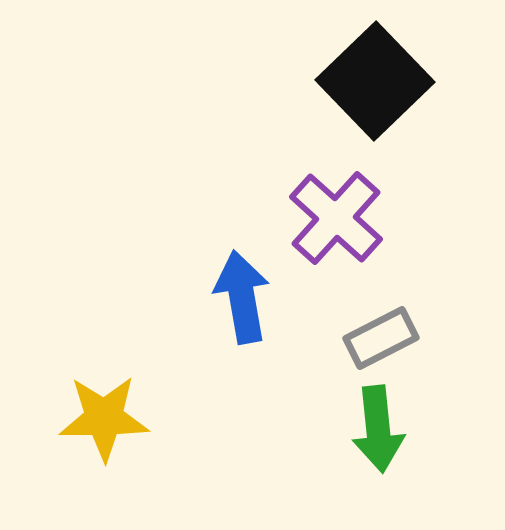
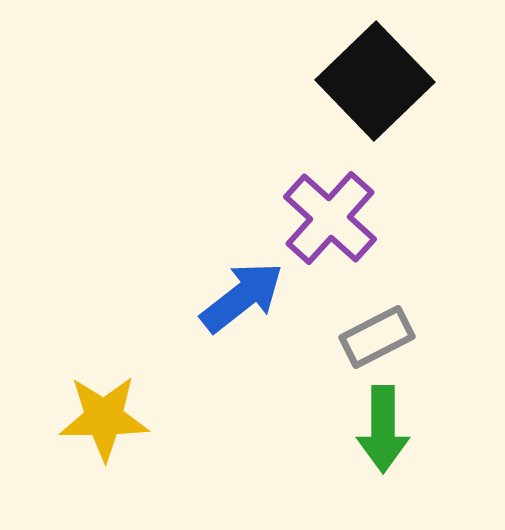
purple cross: moved 6 px left
blue arrow: rotated 62 degrees clockwise
gray rectangle: moved 4 px left, 1 px up
green arrow: moved 5 px right; rotated 6 degrees clockwise
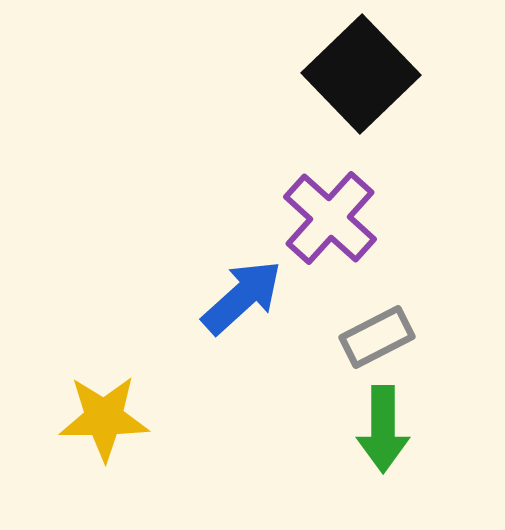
black square: moved 14 px left, 7 px up
blue arrow: rotated 4 degrees counterclockwise
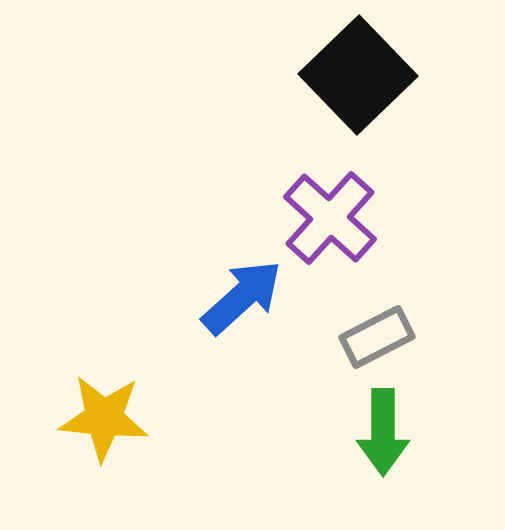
black square: moved 3 px left, 1 px down
yellow star: rotated 6 degrees clockwise
green arrow: moved 3 px down
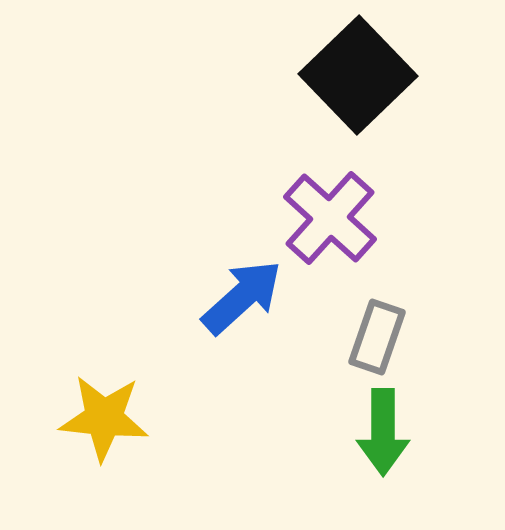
gray rectangle: rotated 44 degrees counterclockwise
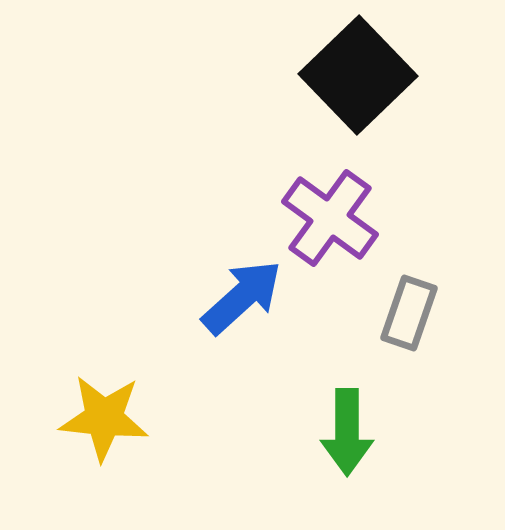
purple cross: rotated 6 degrees counterclockwise
gray rectangle: moved 32 px right, 24 px up
green arrow: moved 36 px left
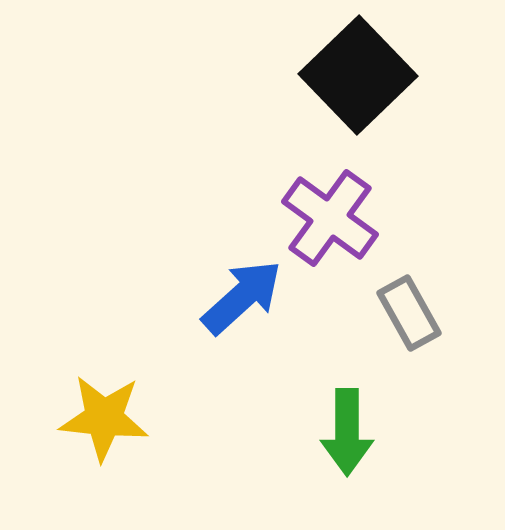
gray rectangle: rotated 48 degrees counterclockwise
